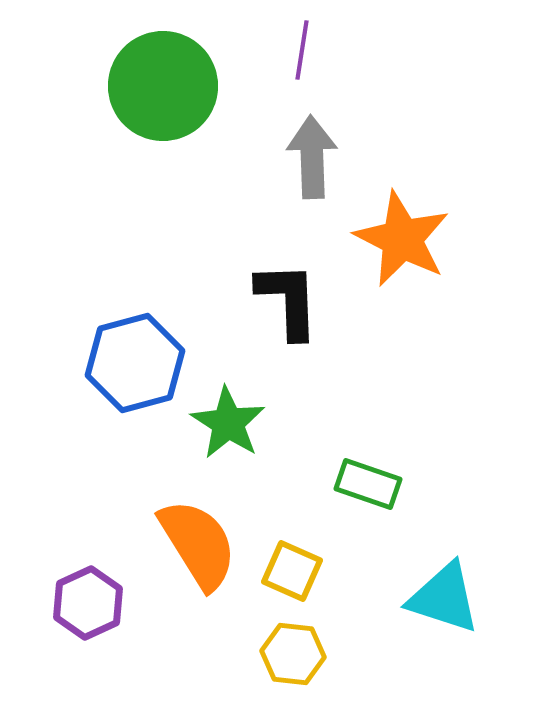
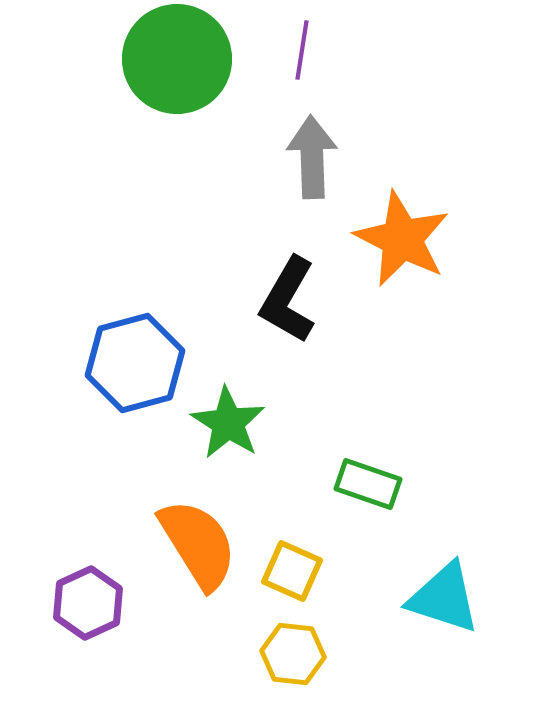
green circle: moved 14 px right, 27 px up
black L-shape: rotated 148 degrees counterclockwise
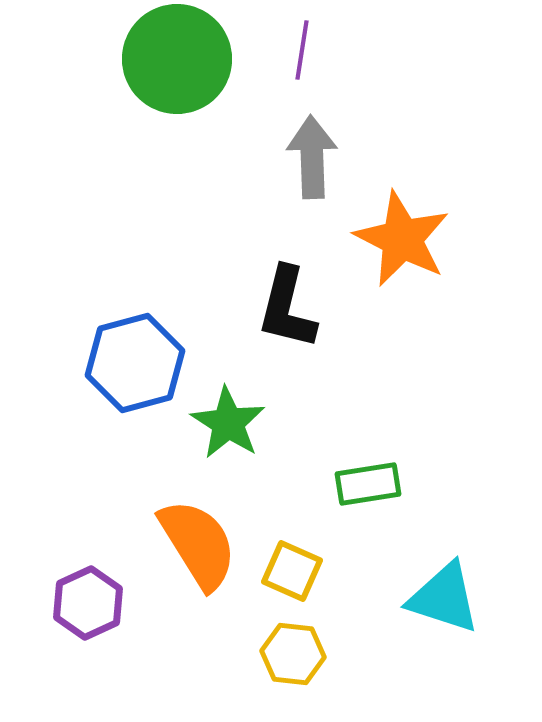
black L-shape: moved 1 px left, 8 px down; rotated 16 degrees counterclockwise
green rectangle: rotated 28 degrees counterclockwise
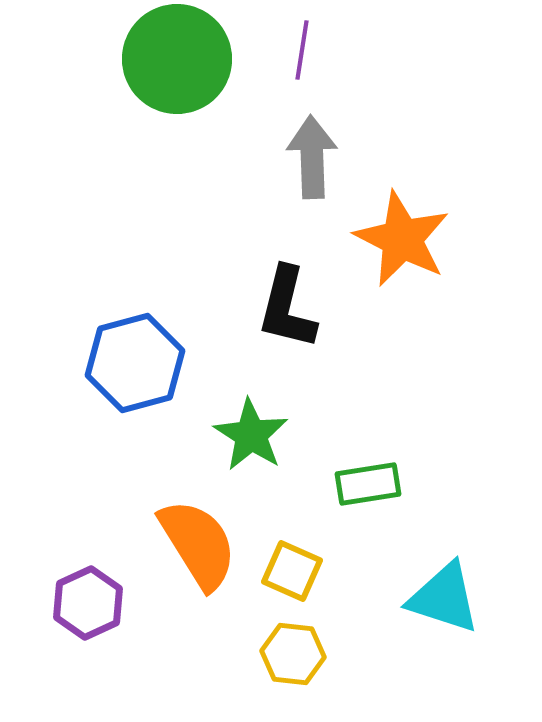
green star: moved 23 px right, 12 px down
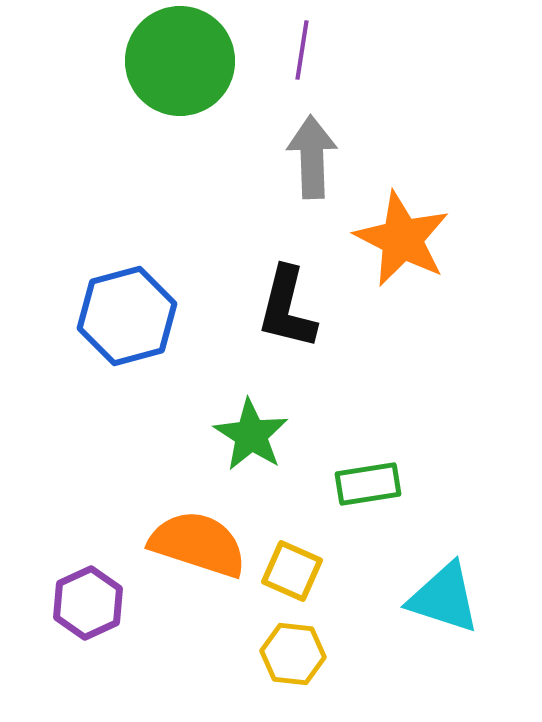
green circle: moved 3 px right, 2 px down
blue hexagon: moved 8 px left, 47 px up
orange semicircle: rotated 40 degrees counterclockwise
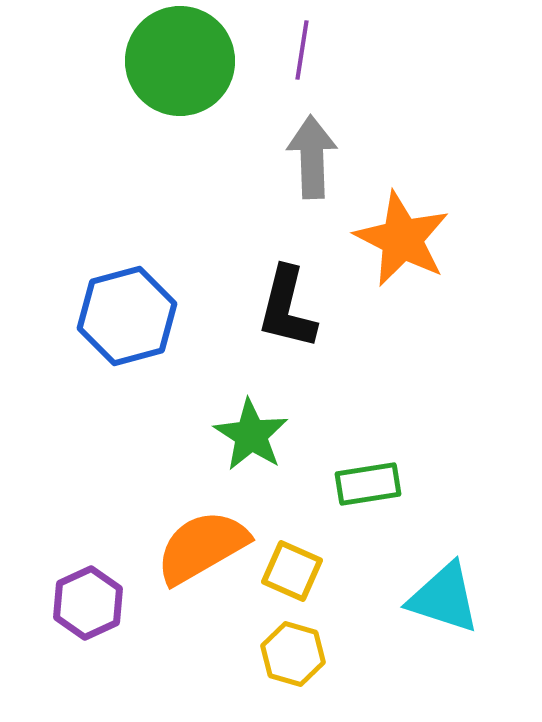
orange semicircle: moved 4 px right, 3 px down; rotated 48 degrees counterclockwise
yellow hexagon: rotated 10 degrees clockwise
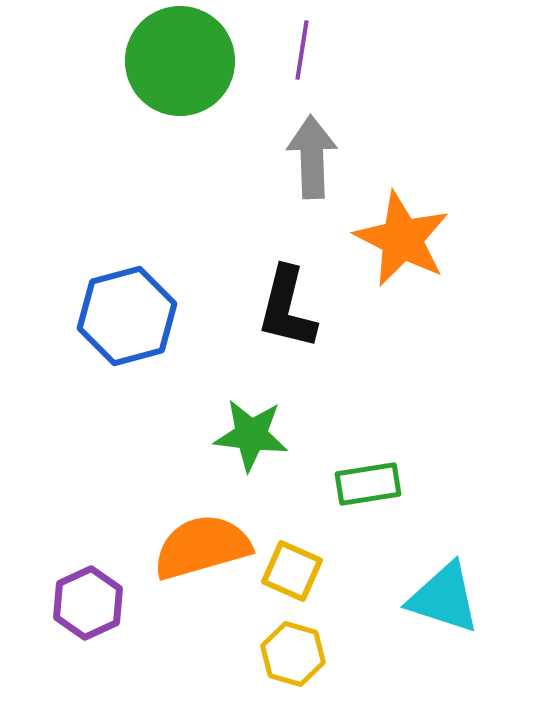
green star: rotated 26 degrees counterclockwise
orange semicircle: rotated 14 degrees clockwise
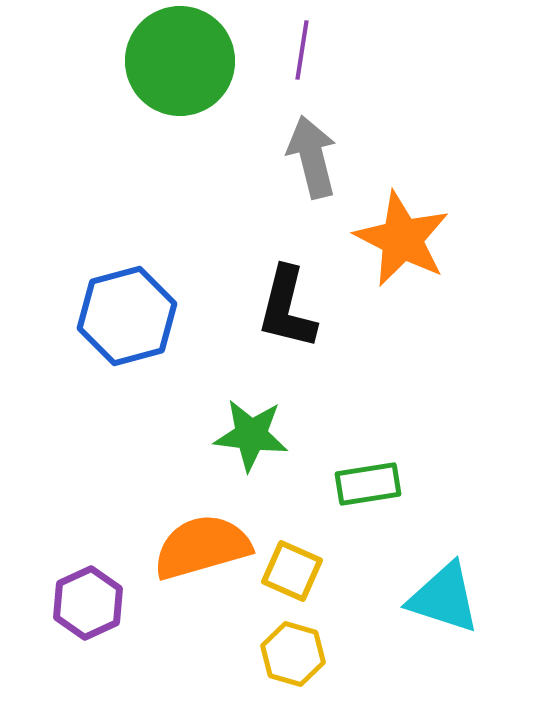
gray arrow: rotated 12 degrees counterclockwise
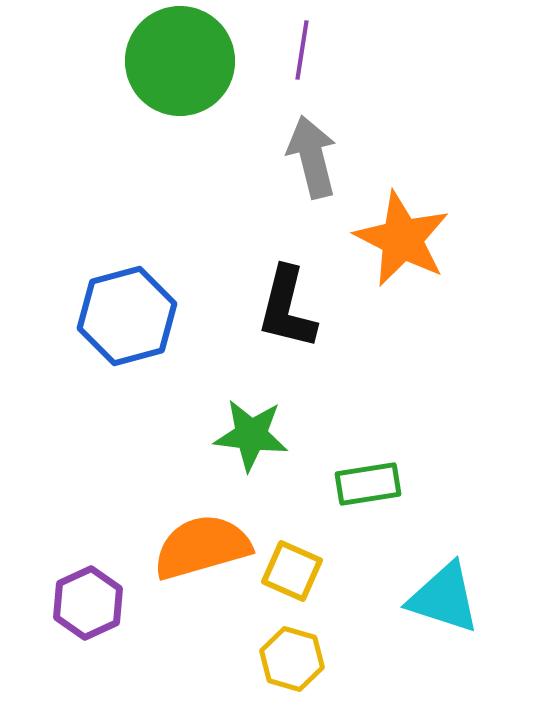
yellow hexagon: moved 1 px left, 5 px down
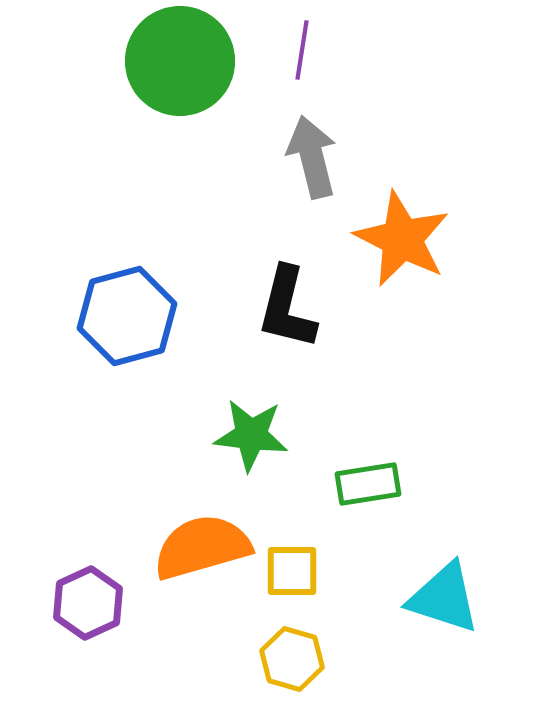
yellow square: rotated 24 degrees counterclockwise
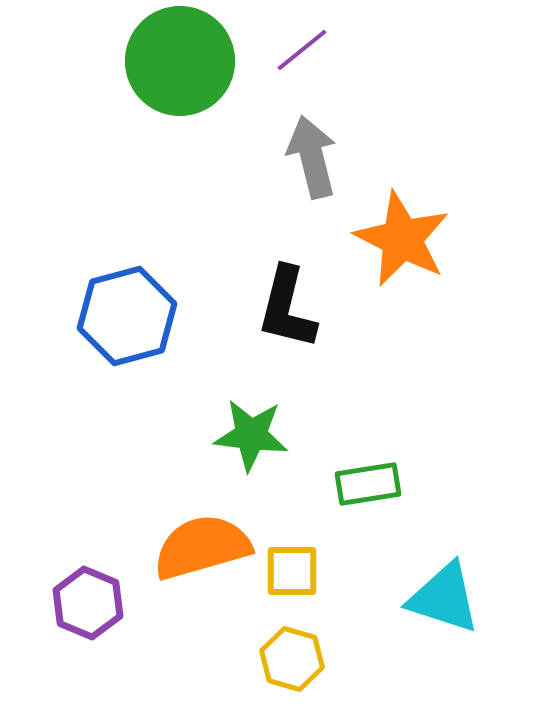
purple line: rotated 42 degrees clockwise
purple hexagon: rotated 12 degrees counterclockwise
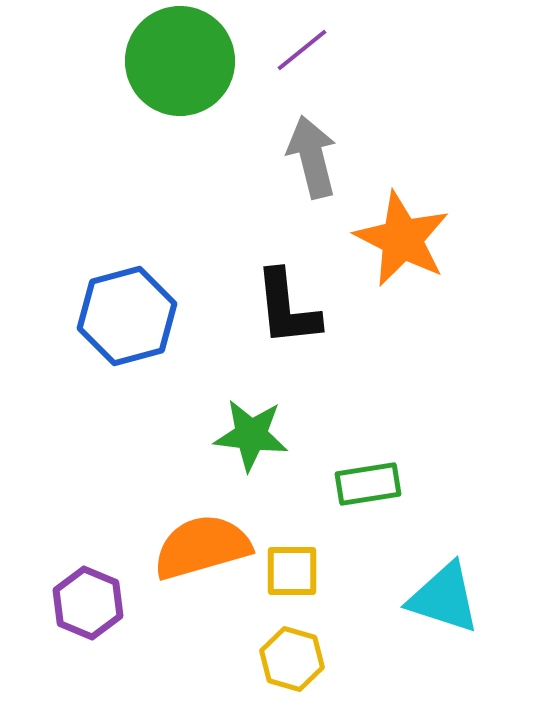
black L-shape: rotated 20 degrees counterclockwise
